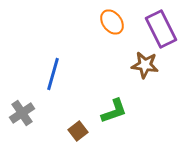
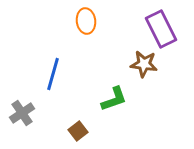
orange ellipse: moved 26 px left, 1 px up; rotated 30 degrees clockwise
brown star: moved 1 px left, 1 px up
green L-shape: moved 12 px up
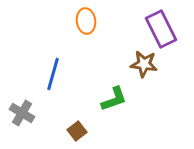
gray cross: rotated 25 degrees counterclockwise
brown square: moved 1 px left
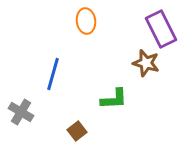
brown star: moved 2 px right, 1 px up; rotated 8 degrees clockwise
green L-shape: rotated 16 degrees clockwise
gray cross: moved 1 px left, 1 px up
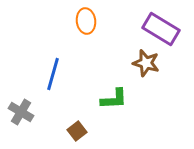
purple rectangle: rotated 33 degrees counterclockwise
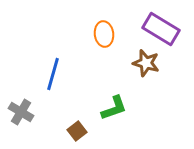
orange ellipse: moved 18 px right, 13 px down
green L-shape: moved 9 px down; rotated 16 degrees counterclockwise
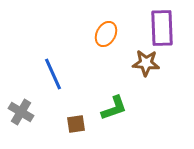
purple rectangle: moved 1 px right, 1 px up; rotated 57 degrees clockwise
orange ellipse: moved 2 px right; rotated 35 degrees clockwise
brown star: rotated 12 degrees counterclockwise
blue line: rotated 40 degrees counterclockwise
brown square: moved 1 px left, 7 px up; rotated 30 degrees clockwise
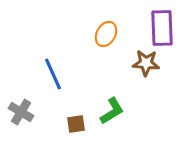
green L-shape: moved 2 px left, 3 px down; rotated 12 degrees counterclockwise
